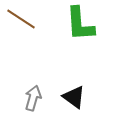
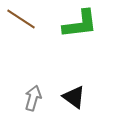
green L-shape: rotated 93 degrees counterclockwise
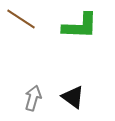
green L-shape: moved 2 px down; rotated 9 degrees clockwise
black triangle: moved 1 px left
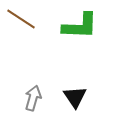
black triangle: moved 2 px right; rotated 20 degrees clockwise
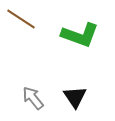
green L-shape: moved 9 px down; rotated 18 degrees clockwise
gray arrow: rotated 55 degrees counterclockwise
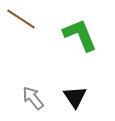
green L-shape: rotated 132 degrees counterclockwise
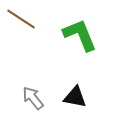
black triangle: rotated 45 degrees counterclockwise
